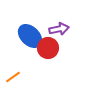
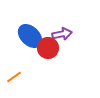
purple arrow: moved 3 px right, 5 px down
orange line: moved 1 px right
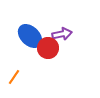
orange line: rotated 21 degrees counterclockwise
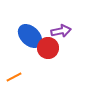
purple arrow: moved 1 px left, 3 px up
orange line: rotated 28 degrees clockwise
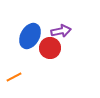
blue ellipse: rotated 75 degrees clockwise
red circle: moved 2 px right
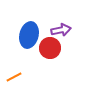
purple arrow: moved 1 px up
blue ellipse: moved 1 px left, 1 px up; rotated 15 degrees counterclockwise
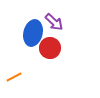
purple arrow: moved 7 px left, 8 px up; rotated 54 degrees clockwise
blue ellipse: moved 4 px right, 2 px up
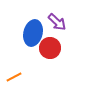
purple arrow: moved 3 px right
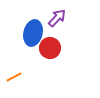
purple arrow: moved 4 px up; rotated 90 degrees counterclockwise
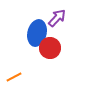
blue ellipse: moved 4 px right
